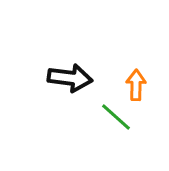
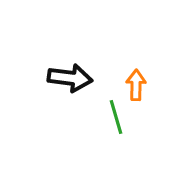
green line: rotated 32 degrees clockwise
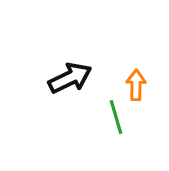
black arrow: rotated 33 degrees counterclockwise
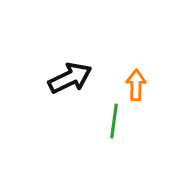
green line: moved 2 px left, 4 px down; rotated 24 degrees clockwise
